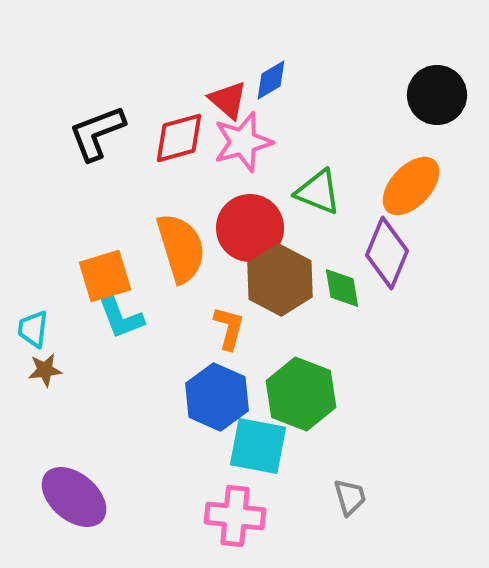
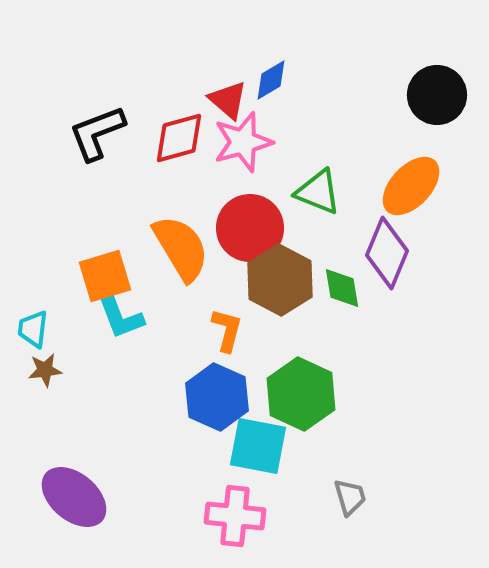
orange semicircle: rotated 14 degrees counterclockwise
orange L-shape: moved 2 px left, 2 px down
green hexagon: rotated 4 degrees clockwise
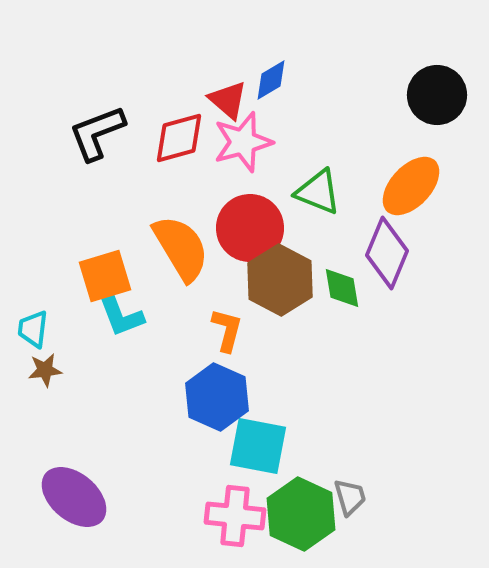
cyan L-shape: moved 2 px up
green hexagon: moved 120 px down
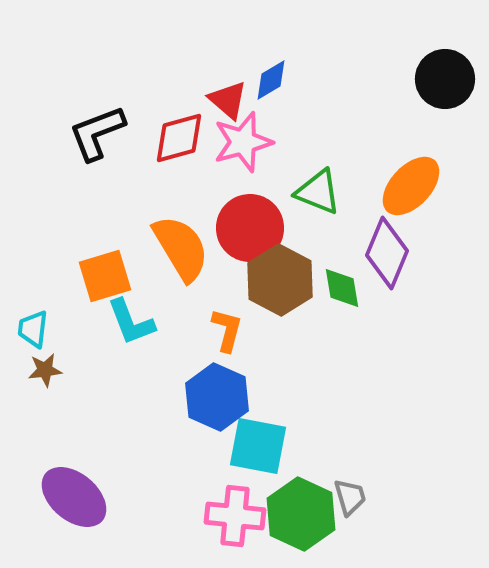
black circle: moved 8 px right, 16 px up
cyan L-shape: moved 11 px right, 8 px down
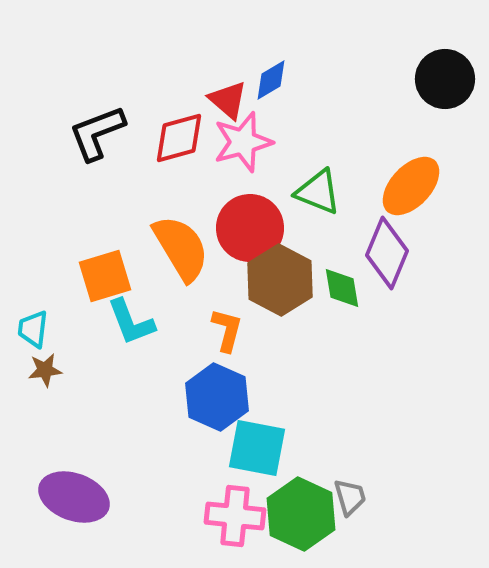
cyan square: moved 1 px left, 2 px down
purple ellipse: rotated 20 degrees counterclockwise
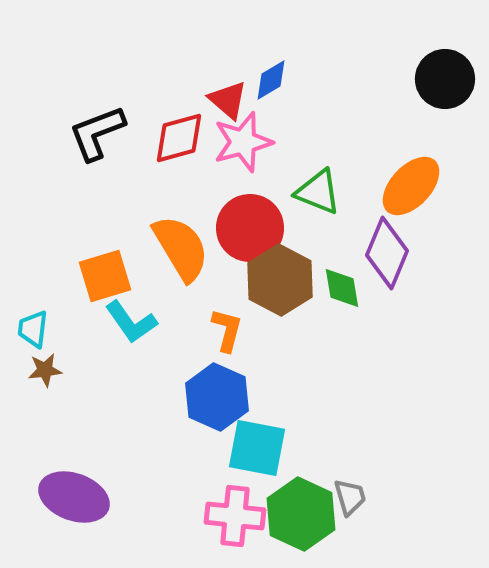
cyan L-shape: rotated 14 degrees counterclockwise
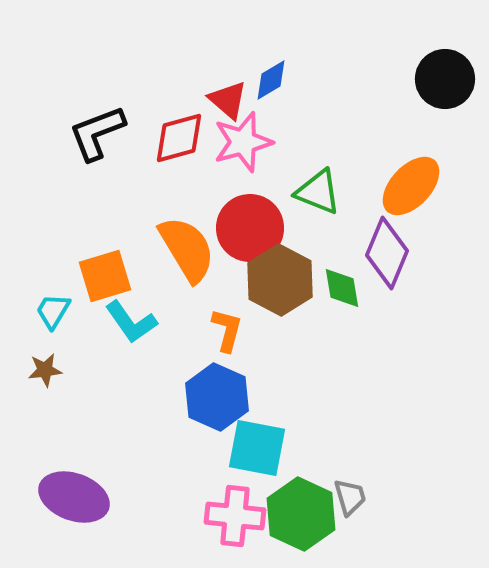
orange semicircle: moved 6 px right, 1 px down
cyan trapezoid: moved 20 px right, 18 px up; rotated 24 degrees clockwise
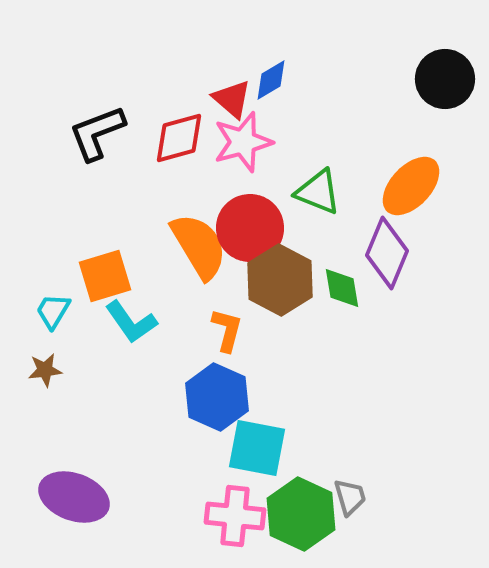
red triangle: moved 4 px right, 1 px up
orange semicircle: moved 12 px right, 3 px up
